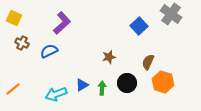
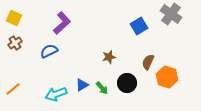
blue square: rotated 12 degrees clockwise
brown cross: moved 7 px left; rotated 32 degrees clockwise
orange hexagon: moved 4 px right, 5 px up
green arrow: rotated 136 degrees clockwise
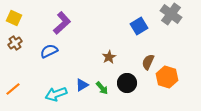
brown star: rotated 16 degrees counterclockwise
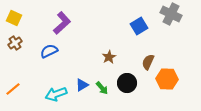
gray cross: rotated 10 degrees counterclockwise
orange hexagon: moved 2 px down; rotated 15 degrees counterclockwise
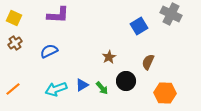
purple L-shape: moved 4 px left, 8 px up; rotated 45 degrees clockwise
orange hexagon: moved 2 px left, 14 px down
black circle: moved 1 px left, 2 px up
cyan arrow: moved 5 px up
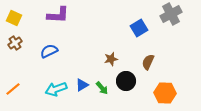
gray cross: rotated 35 degrees clockwise
blue square: moved 2 px down
brown star: moved 2 px right, 2 px down; rotated 16 degrees clockwise
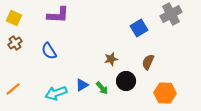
blue semicircle: rotated 96 degrees counterclockwise
cyan arrow: moved 4 px down
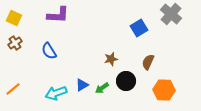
gray cross: rotated 20 degrees counterclockwise
green arrow: rotated 96 degrees clockwise
orange hexagon: moved 1 px left, 3 px up
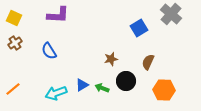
green arrow: rotated 56 degrees clockwise
